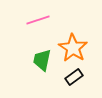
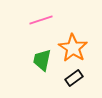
pink line: moved 3 px right
black rectangle: moved 1 px down
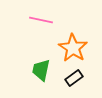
pink line: rotated 30 degrees clockwise
green trapezoid: moved 1 px left, 10 px down
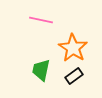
black rectangle: moved 2 px up
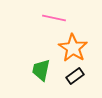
pink line: moved 13 px right, 2 px up
black rectangle: moved 1 px right
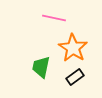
green trapezoid: moved 3 px up
black rectangle: moved 1 px down
